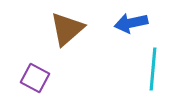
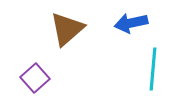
purple square: rotated 20 degrees clockwise
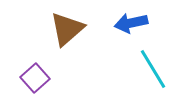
cyan line: rotated 36 degrees counterclockwise
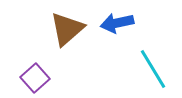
blue arrow: moved 14 px left
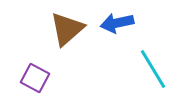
purple square: rotated 20 degrees counterclockwise
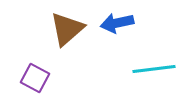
cyan line: moved 1 px right; rotated 66 degrees counterclockwise
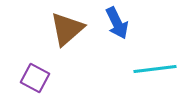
blue arrow: rotated 104 degrees counterclockwise
cyan line: moved 1 px right
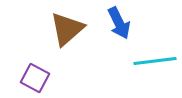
blue arrow: moved 2 px right
cyan line: moved 8 px up
